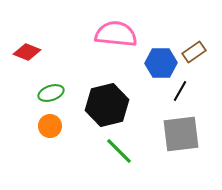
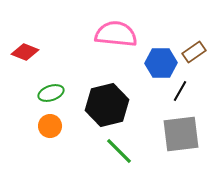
red diamond: moved 2 px left
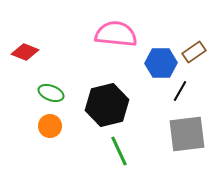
green ellipse: rotated 40 degrees clockwise
gray square: moved 6 px right
green line: rotated 20 degrees clockwise
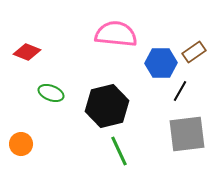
red diamond: moved 2 px right
black hexagon: moved 1 px down
orange circle: moved 29 px left, 18 px down
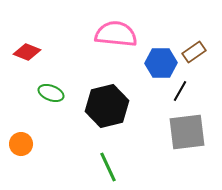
gray square: moved 2 px up
green line: moved 11 px left, 16 px down
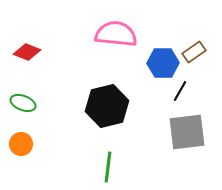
blue hexagon: moved 2 px right
green ellipse: moved 28 px left, 10 px down
green line: rotated 32 degrees clockwise
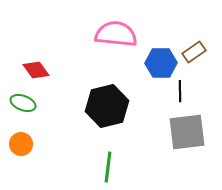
red diamond: moved 9 px right, 18 px down; rotated 32 degrees clockwise
blue hexagon: moved 2 px left
black line: rotated 30 degrees counterclockwise
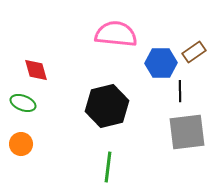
red diamond: rotated 20 degrees clockwise
